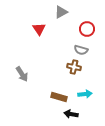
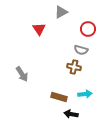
red circle: moved 1 px right
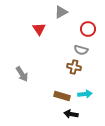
brown rectangle: moved 3 px right, 1 px up
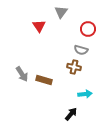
gray triangle: rotated 24 degrees counterclockwise
red triangle: moved 3 px up
brown rectangle: moved 18 px left, 16 px up
black arrow: rotated 120 degrees clockwise
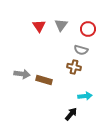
gray triangle: moved 13 px down
gray arrow: rotated 49 degrees counterclockwise
cyan arrow: moved 2 px down
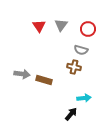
cyan arrow: moved 1 px left, 2 px down
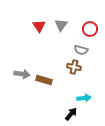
red circle: moved 2 px right
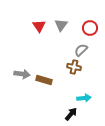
red circle: moved 1 px up
gray semicircle: rotated 120 degrees clockwise
